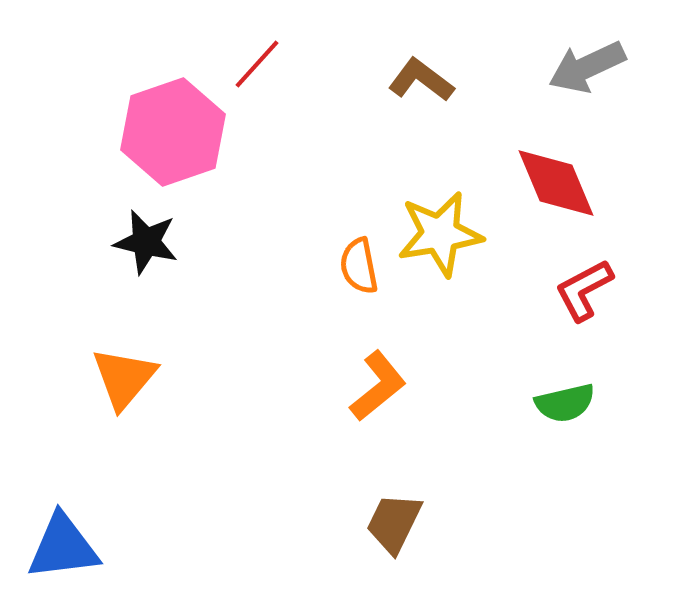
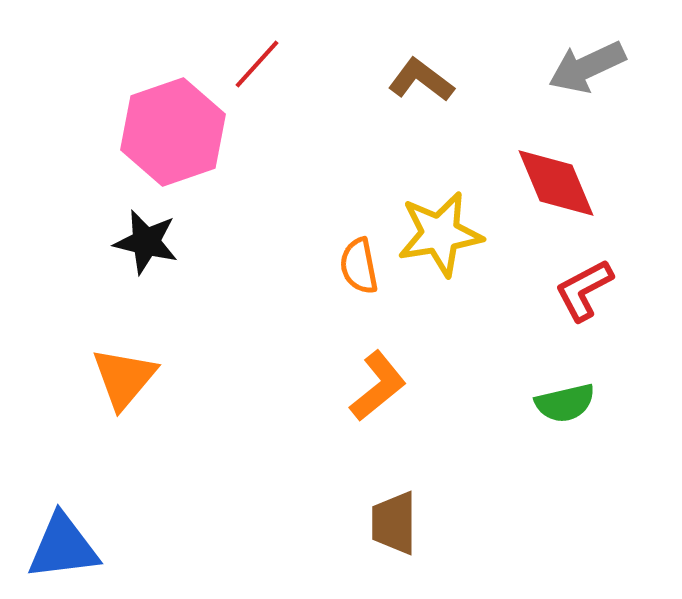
brown trapezoid: rotated 26 degrees counterclockwise
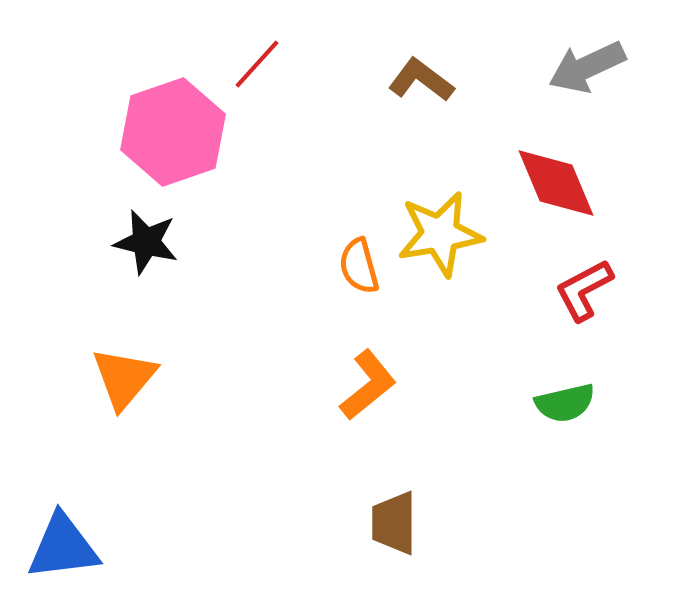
orange semicircle: rotated 4 degrees counterclockwise
orange L-shape: moved 10 px left, 1 px up
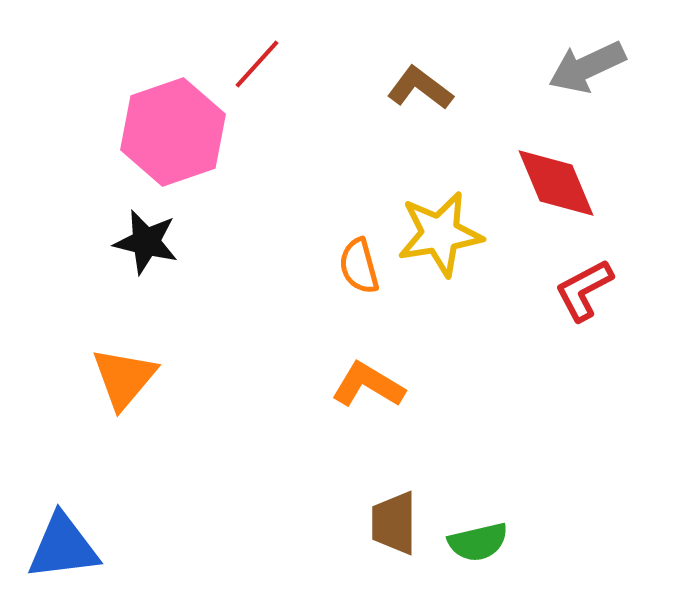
brown L-shape: moved 1 px left, 8 px down
orange L-shape: rotated 110 degrees counterclockwise
green semicircle: moved 87 px left, 139 px down
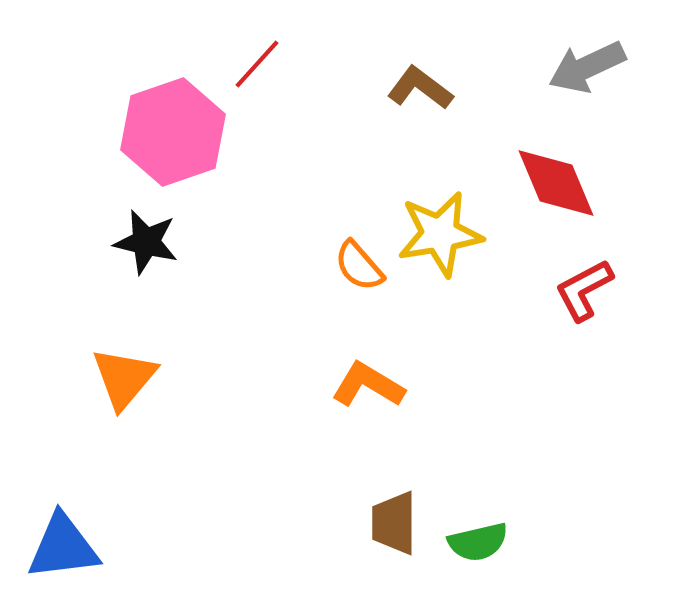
orange semicircle: rotated 26 degrees counterclockwise
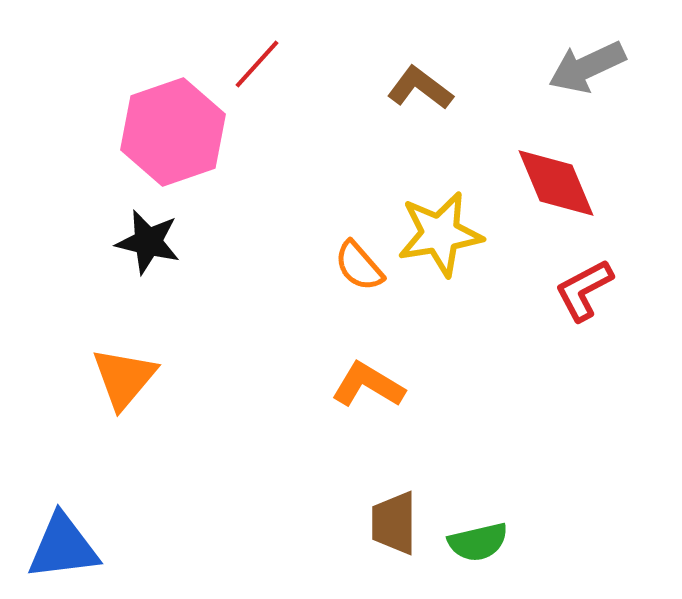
black star: moved 2 px right
